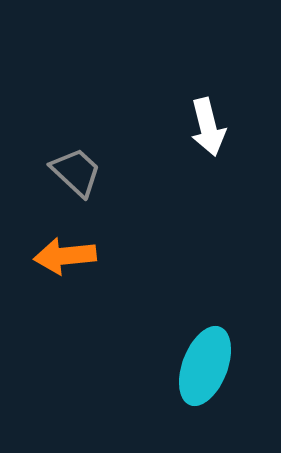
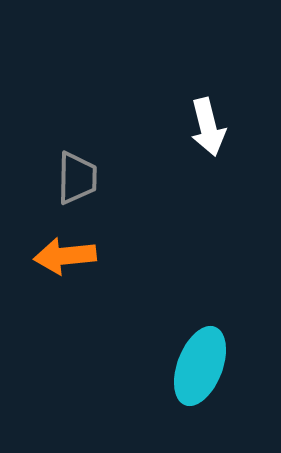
gray trapezoid: moved 1 px right, 6 px down; rotated 48 degrees clockwise
cyan ellipse: moved 5 px left
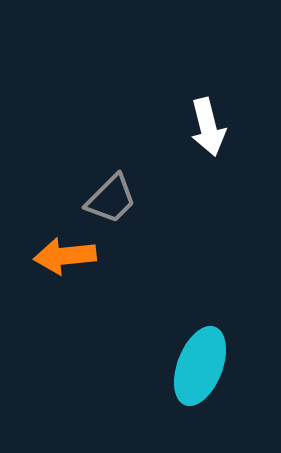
gray trapezoid: moved 34 px right, 21 px down; rotated 44 degrees clockwise
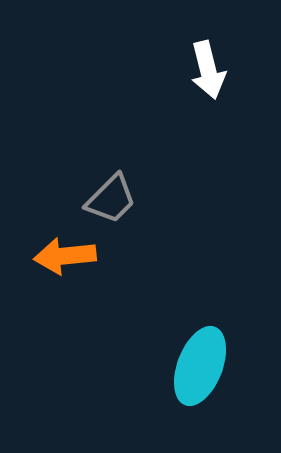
white arrow: moved 57 px up
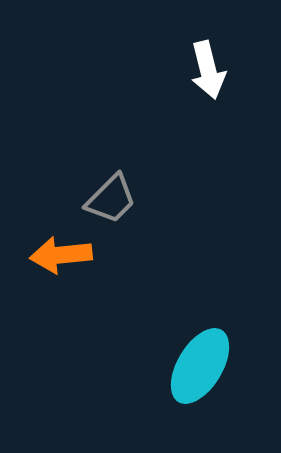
orange arrow: moved 4 px left, 1 px up
cyan ellipse: rotated 10 degrees clockwise
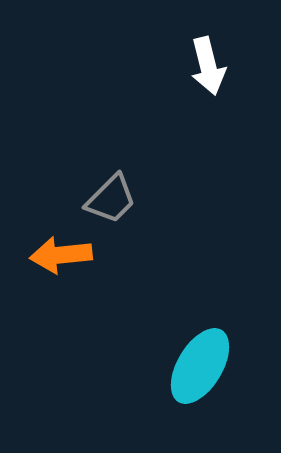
white arrow: moved 4 px up
